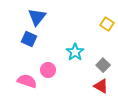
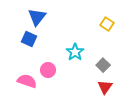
red triangle: moved 4 px right, 1 px down; rotated 35 degrees clockwise
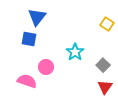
blue square: rotated 14 degrees counterclockwise
pink circle: moved 2 px left, 3 px up
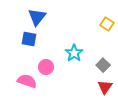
cyan star: moved 1 px left, 1 px down
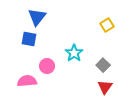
yellow square: moved 1 px down; rotated 24 degrees clockwise
pink circle: moved 1 px right, 1 px up
pink semicircle: rotated 24 degrees counterclockwise
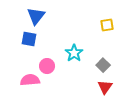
blue triangle: moved 1 px left, 1 px up
yellow square: rotated 24 degrees clockwise
pink semicircle: moved 3 px right, 1 px up
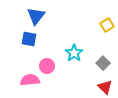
yellow square: rotated 24 degrees counterclockwise
gray square: moved 2 px up
red triangle: rotated 21 degrees counterclockwise
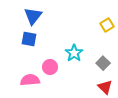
blue triangle: moved 3 px left
pink circle: moved 3 px right, 1 px down
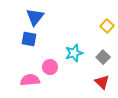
blue triangle: moved 2 px right, 1 px down
yellow square: moved 1 px down; rotated 16 degrees counterclockwise
cyan star: rotated 18 degrees clockwise
gray square: moved 6 px up
red triangle: moved 3 px left, 5 px up
